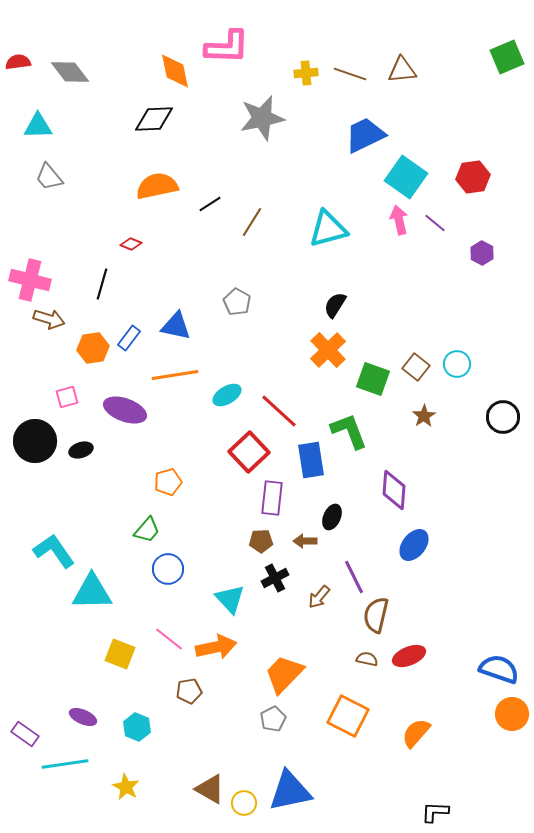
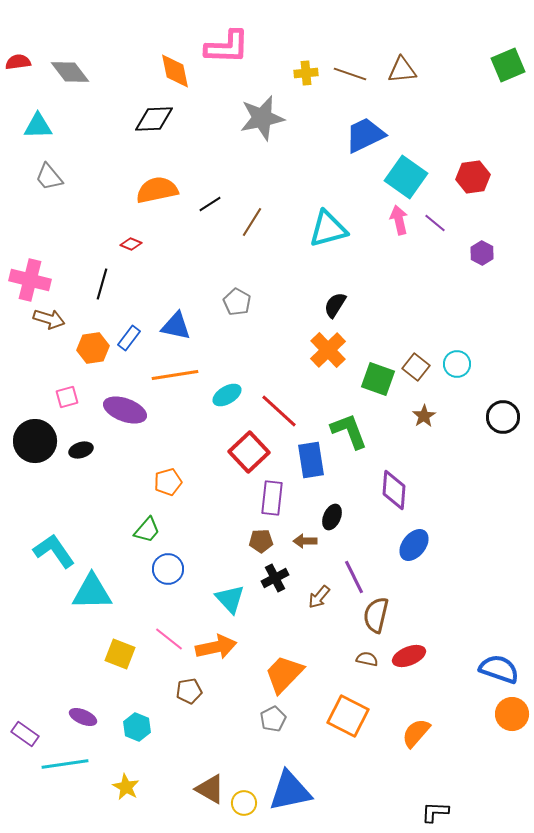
green square at (507, 57): moved 1 px right, 8 px down
orange semicircle at (157, 186): moved 4 px down
green square at (373, 379): moved 5 px right
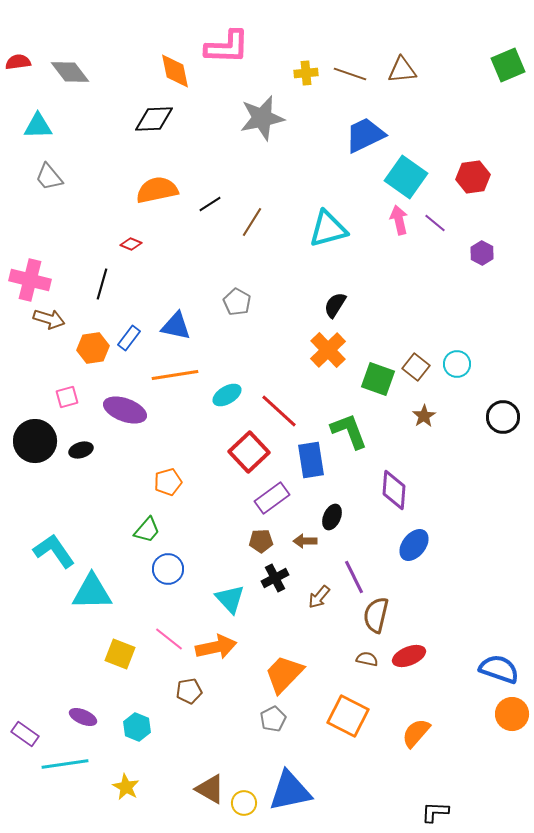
purple rectangle at (272, 498): rotated 48 degrees clockwise
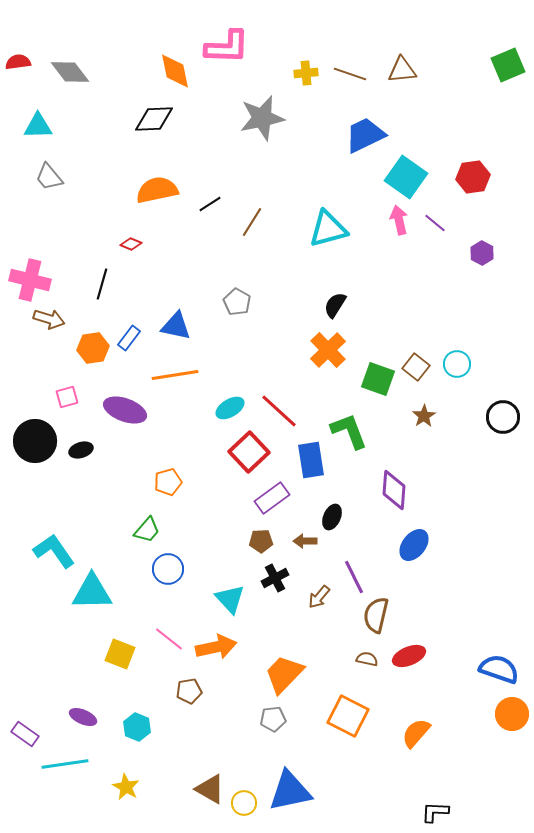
cyan ellipse at (227, 395): moved 3 px right, 13 px down
gray pentagon at (273, 719): rotated 20 degrees clockwise
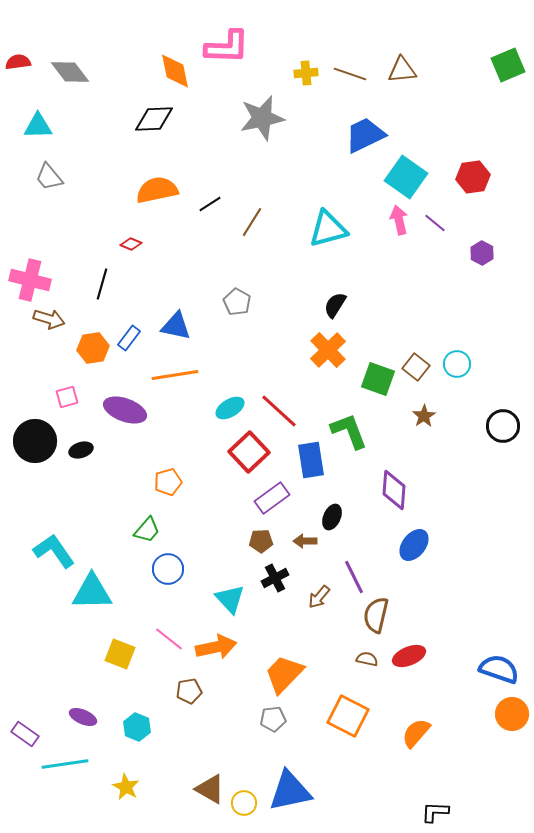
black circle at (503, 417): moved 9 px down
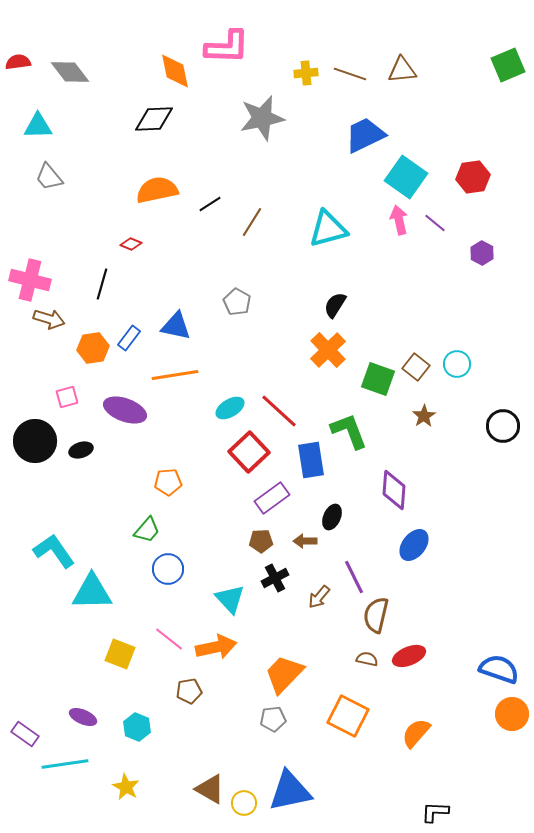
orange pentagon at (168, 482): rotated 12 degrees clockwise
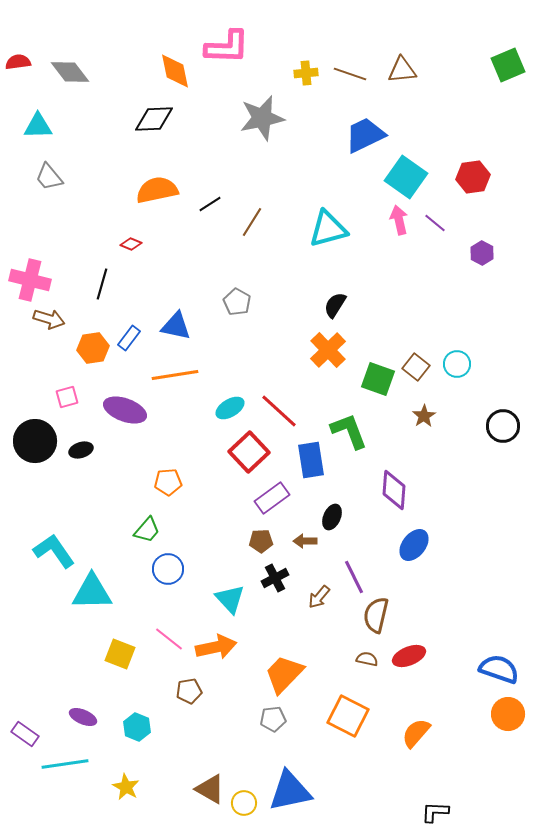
orange circle at (512, 714): moved 4 px left
